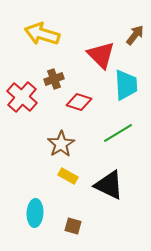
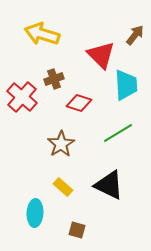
red diamond: moved 1 px down
yellow rectangle: moved 5 px left, 11 px down; rotated 12 degrees clockwise
brown square: moved 4 px right, 4 px down
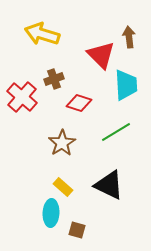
brown arrow: moved 6 px left, 2 px down; rotated 45 degrees counterclockwise
green line: moved 2 px left, 1 px up
brown star: moved 1 px right, 1 px up
cyan ellipse: moved 16 px right
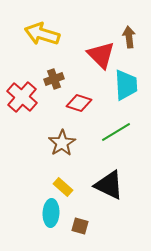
brown square: moved 3 px right, 4 px up
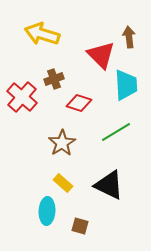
yellow rectangle: moved 4 px up
cyan ellipse: moved 4 px left, 2 px up
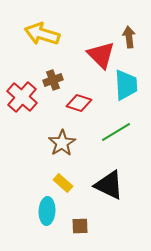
brown cross: moved 1 px left, 1 px down
brown square: rotated 18 degrees counterclockwise
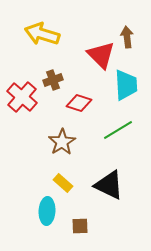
brown arrow: moved 2 px left
green line: moved 2 px right, 2 px up
brown star: moved 1 px up
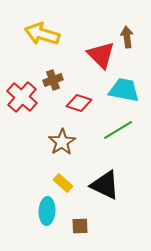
cyan trapezoid: moved 2 px left, 5 px down; rotated 76 degrees counterclockwise
black triangle: moved 4 px left
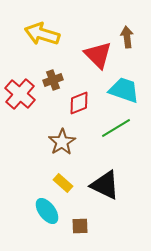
red triangle: moved 3 px left
cyan trapezoid: rotated 8 degrees clockwise
red cross: moved 2 px left, 3 px up
red diamond: rotated 40 degrees counterclockwise
green line: moved 2 px left, 2 px up
cyan ellipse: rotated 40 degrees counterclockwise
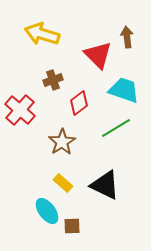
red cross: moved 16 px down
red diamond: rotated 15 degrees counterclockwise
brown square: moved 8 px left
